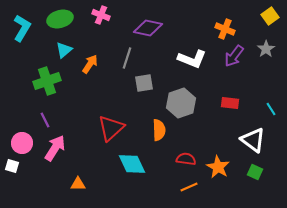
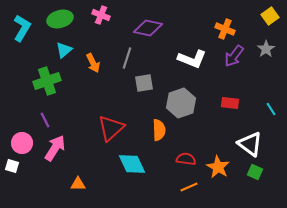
orange arrow: moved 3 px right, 1 px up; rotated 120 degrees clockwise
white triangle: moved 3 px left, 4 px down
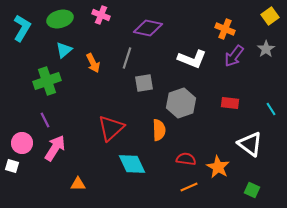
green square: moved 3 px left, 18 px down
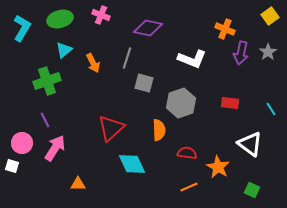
gray star: moved 2 px right, 3 px down
purple arrow: moved 7 px right, 3 px up; rotated 25 degrees counterclockwise
gray square: rotated 24 degrees clockwise
red semicircle: moved 1 px right, 6 px up
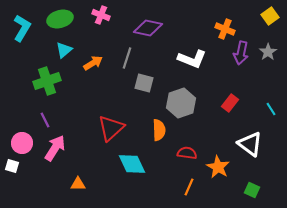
orange arrow: rotated 96 degrees counterclockwise
red rectangle: rotated 60 degrees counterclockwise
orange line: rotated 42 degrees counterclockwise
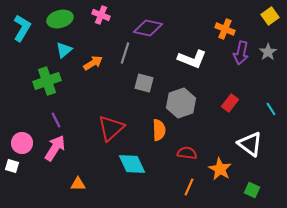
gray line: moved 2 px left, 5 px up
purple line: moved 11 px right
orange star: moved 2 px right, 2 px down
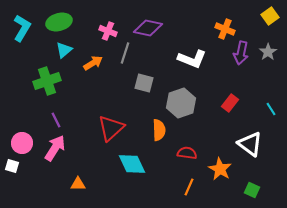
pink cross: moved 7 px right, 16 px down
green ellipse: moved 1 px left, 3 px down
